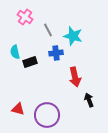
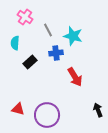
cyan semicircle: moved 9 px up; rotated 16 degrees clockwise
black rectangle: rotated 24 degrees counterclockwise
red arrow: rotated 18 degrees counterclockwise
black arrow: moved 9 px right, 10 px down
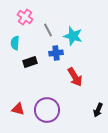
black rectangle: rotated 24 degrees clockwise
black arrow: rotated 136 degrees counterclockwise
purple circle: moved 5 px up
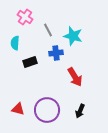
black arrow: moved 18 px left, 1 px down
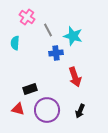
pink cross: moved 2 px right
black rectangle: moved 27 px down
red arrow: rotated 12 degrees clockwise
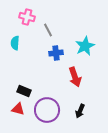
pink cross: rotated 21 degrees counterclockwise
cyan star: moved 12 px right, 10 px down; rotated 30 degrees clockwise
black rectangle: moved 6 px left, 2 px down; rotated 40 degrees clockwise
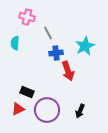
gray line: moved 3 px down
red arrow: moved 7 px left, 6 px up
black rectangle: moved 3 px right, 1 px down
red triangle: rotated 40 degrees counterclockwise
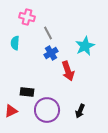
blue cross: moved 5 px left; rotated 24 degrees counterclockwise
black rectangle: rotated 16 degrees counterclockwise
red triangle: moved 7 px left, 2 px down
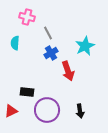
black arrow: rotated 32 degrees counterclockwise
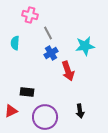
pink cross: moved 3 px right, 2 px up
cyan star: rotated 18 degrees clockwise
purple circle: moved 2 px left, 7 px down
